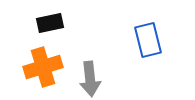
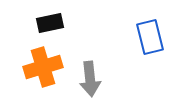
blue rectangle: moved 2 px right, 3 px up
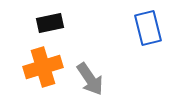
blue rectangle: moved 2 px left, 9 px up
gray arrow: rotated 28 degrees counterclockwise
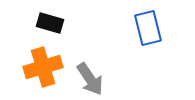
black rectangle: rotated 28 degrees clockwise
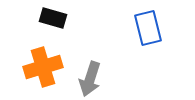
black rectangle: moved 3 px right, 5 px up
gray arrow: rotated 52 degrees clockwise
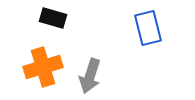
gray arrow: moved 3 px up
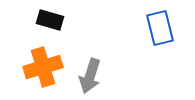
black rectangle: moved 3 px left, 2 px down
blue rectangle: moved 12 px right
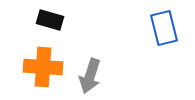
blue rectangle: moved 4 px right
orange cross: rotated 21 degrees clockwise
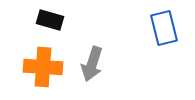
gray arrow: moved 2 px right, 12 px up
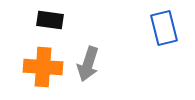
black rectangle: rotated 8 degrees counterclockwise
gray arrow: moved 4 px left
